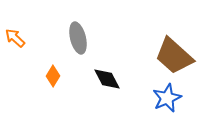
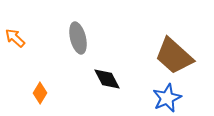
orange diamond: moved 13 px left, 17 px down
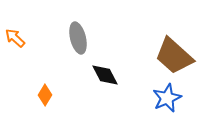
black diamond: moved 2 px left, 4 px up
orange diamond: moved 5 px right, 2 px down
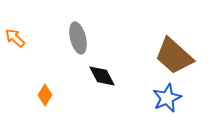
black diamond: moved 3 px left, 1 px down
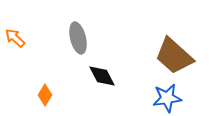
blue star: rotated 16 degrees clockwise
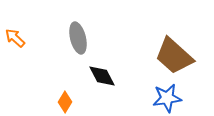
orange diamond: moved 20 px right, 7 px down
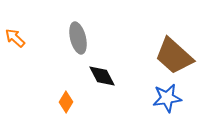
orange diamond: moved 1 px right
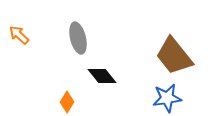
orange arrow: moved 4 px right, 3 px up
brown trapezoid: rotated 9 degrees clockwise
black diamond: rotated 12 degrees counterclockwise
orange diamond: moved 1 px right
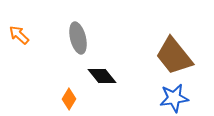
blue star: moved 7 px right
orange diamond: moved 2 px right, 3 px up
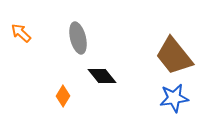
orange arrow: moved 2 px right, 2 px up
orange diamond: moved 6 px left, 3 px up
